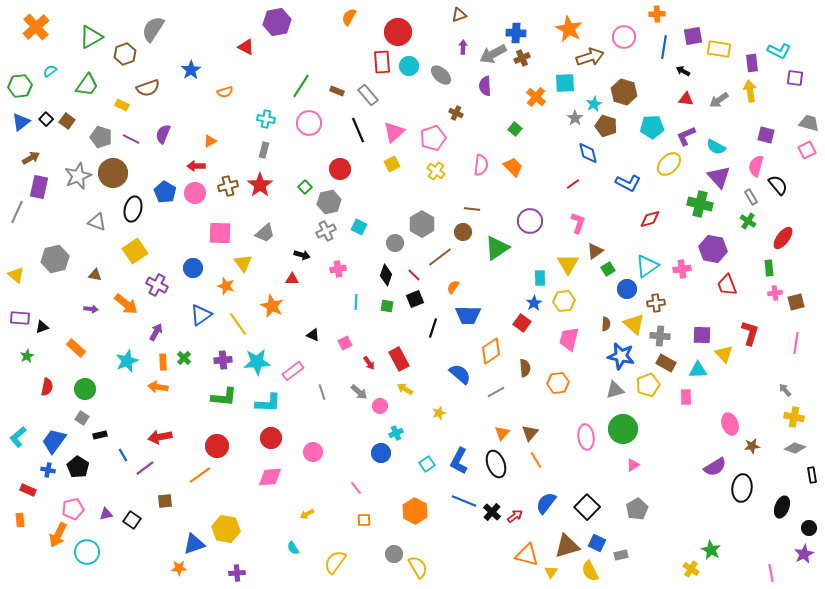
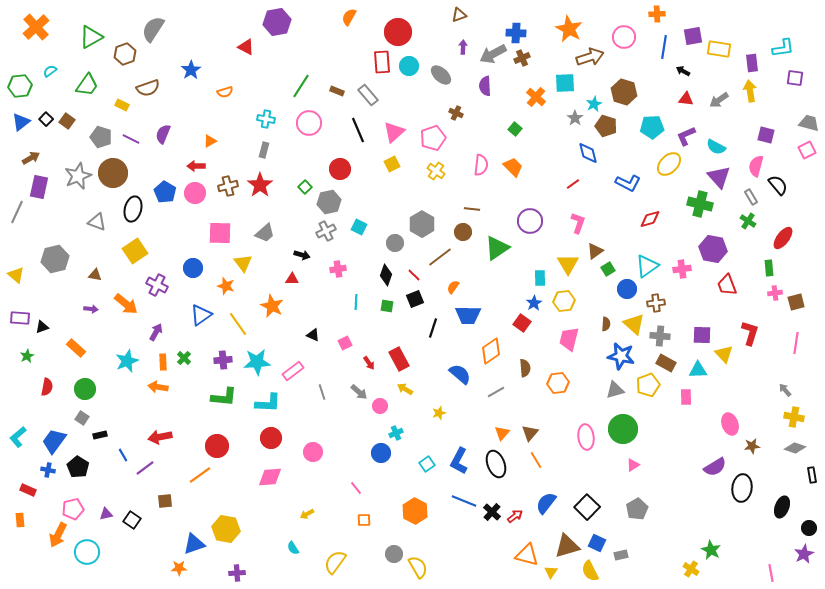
cyan L-shape at (779, 51): moved 4 px right, 3 px up; rotated 35 degrees counterclockwise
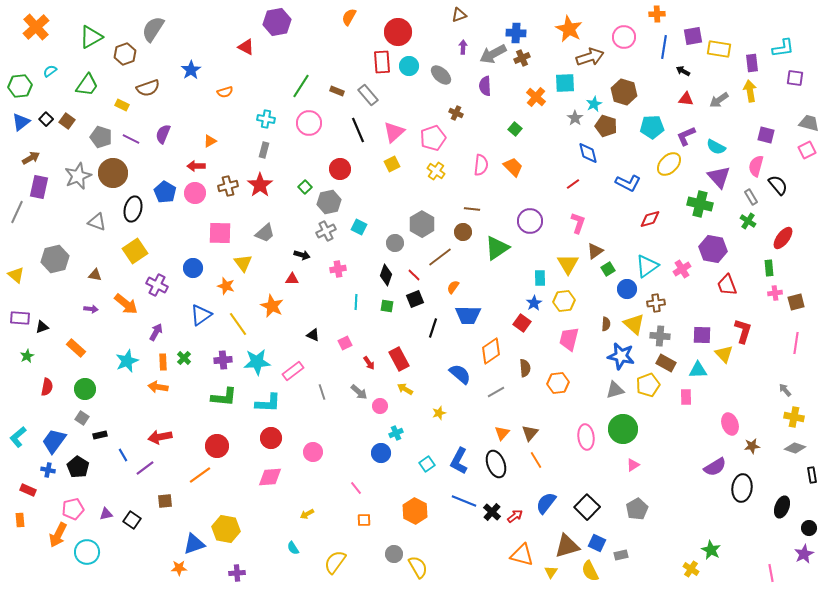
pink cross at (682, 269): rotated 24 degrees counterclockwise
red L-shape at (750, 333): moved 7 px left, 2 px up
orange triangle at (527, 555): moved 5 px left
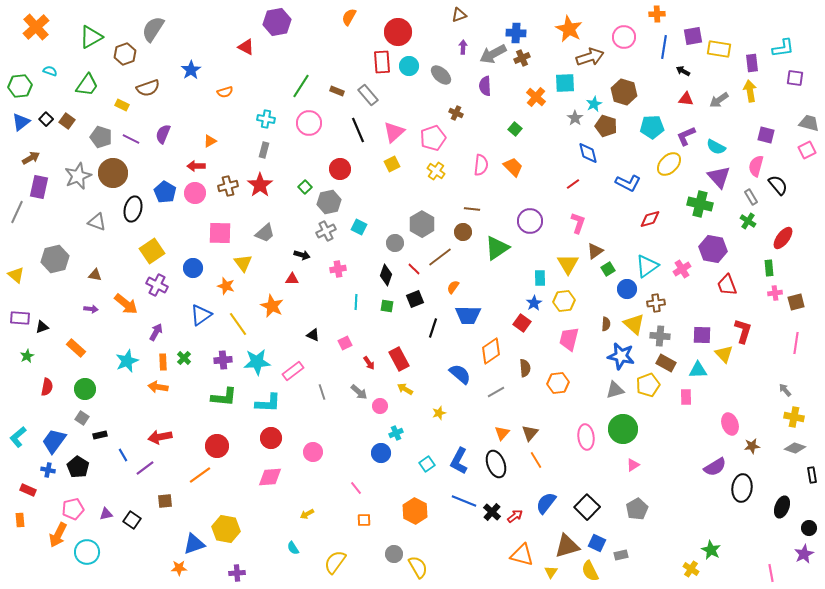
cyan semicircle at (50, 71): rotated 56 degrees clockwise
yellow square at (135, 251): moved 17 px right
red line at (414, 275): moved 6 px up
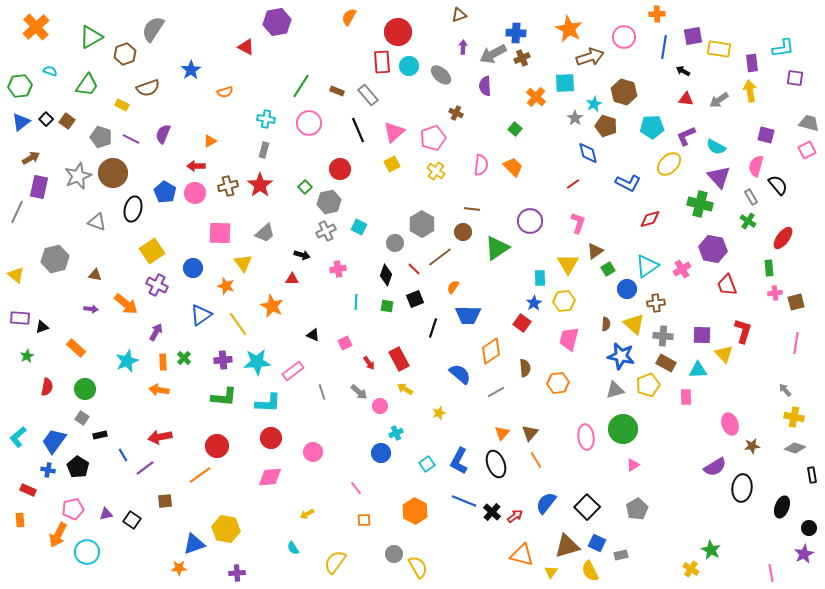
gray cross at (660, 336): moved 3 px right
orange arrow at (158, 387): moved 1 px right, 3 px down
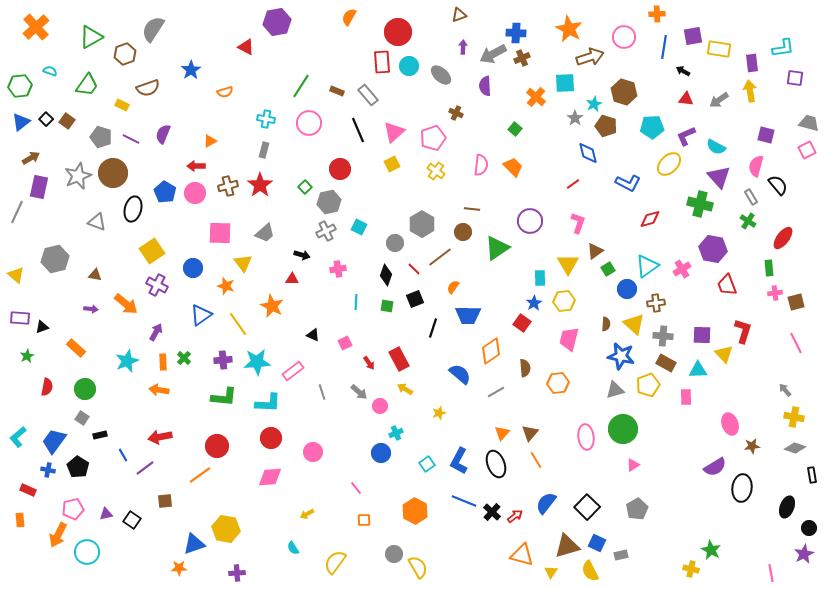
pink line at (796, 343): rotated 35 degrees counterclockwise
black ellipse at (782, 507): moved 5 px right
yellow cross at (691, 569): rotated 21 degrees counterclockwise
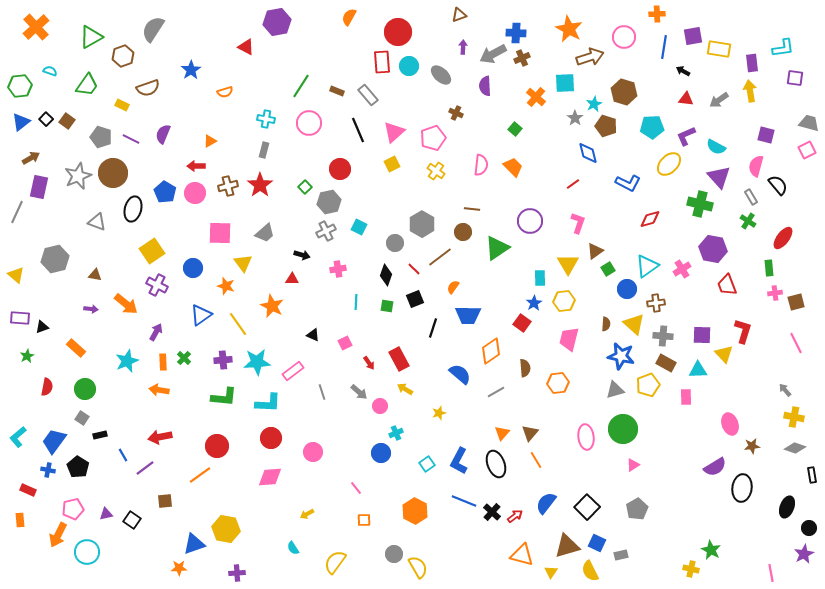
brown hexagon at (125, 54): moved 2 px left, 2 px down
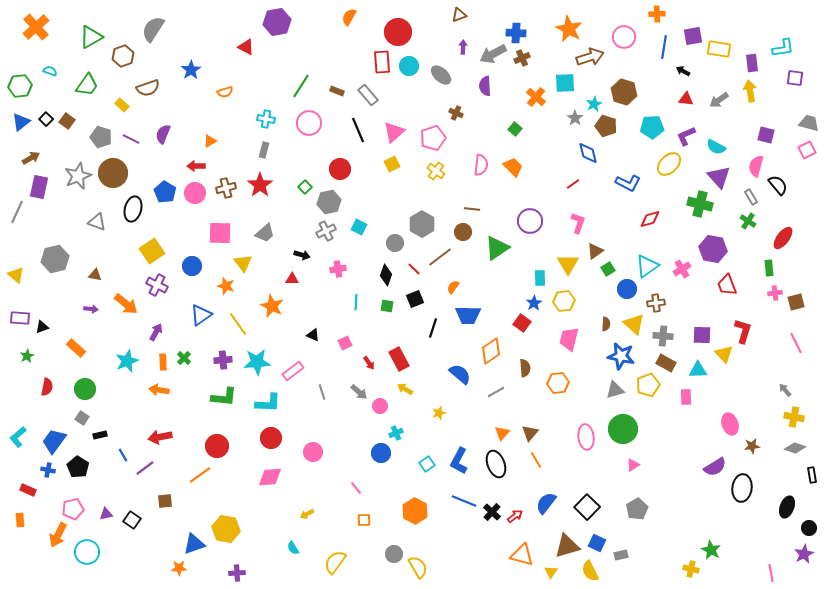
yellow rectangle at (122, 105): rotated 16 degrees clockwise
brown cross at (228, 186): moved 2 px left, 2 px down
blue circle at (193, 268): moved 1 px left, 2 px up
